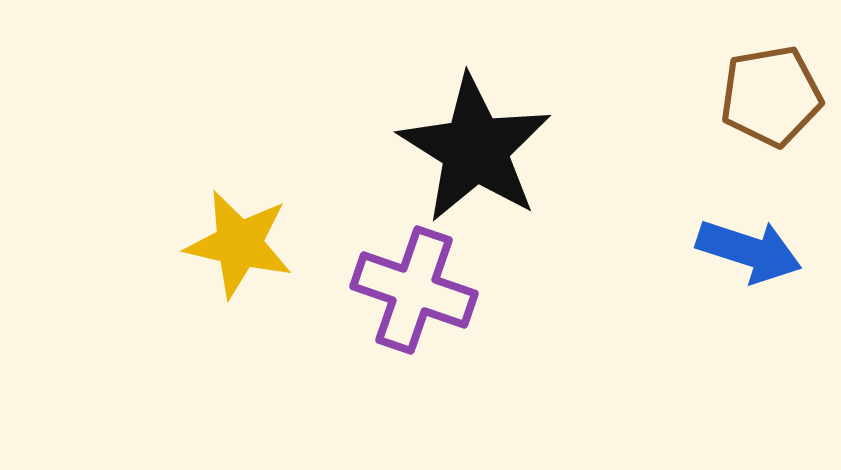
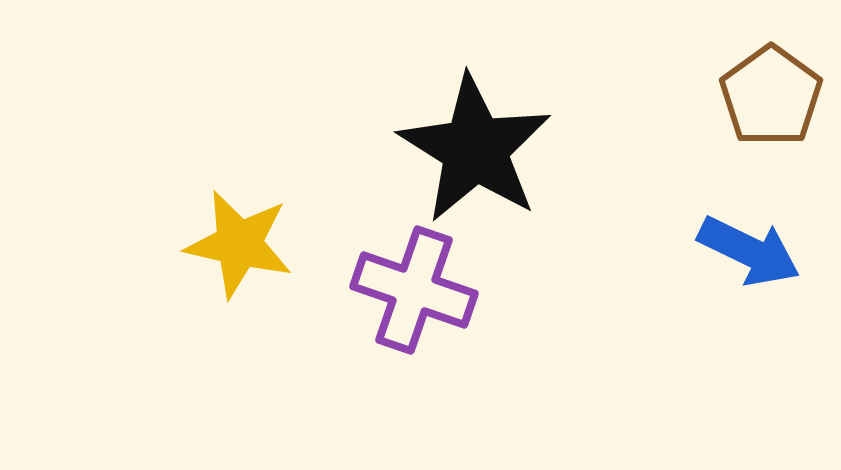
brown pentagon: rotated 26 degrees counterclockwise
blue arrow: rotated 8 degrees clockwise
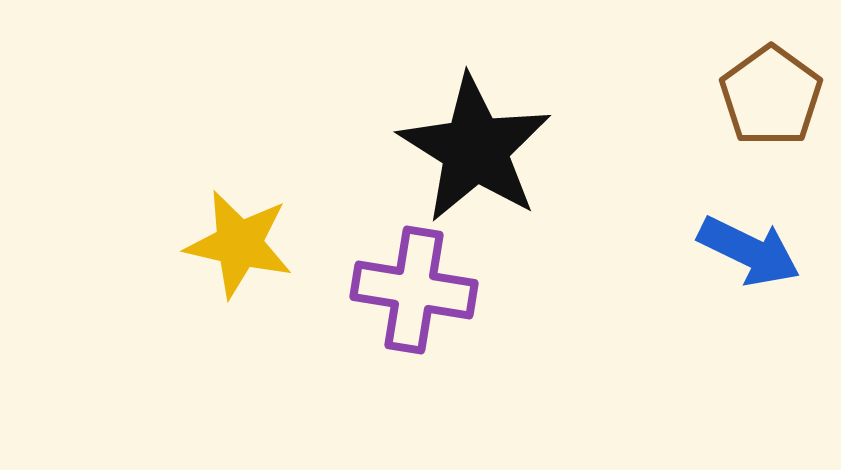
purple cross: rotated 10 degrees counterclockwise
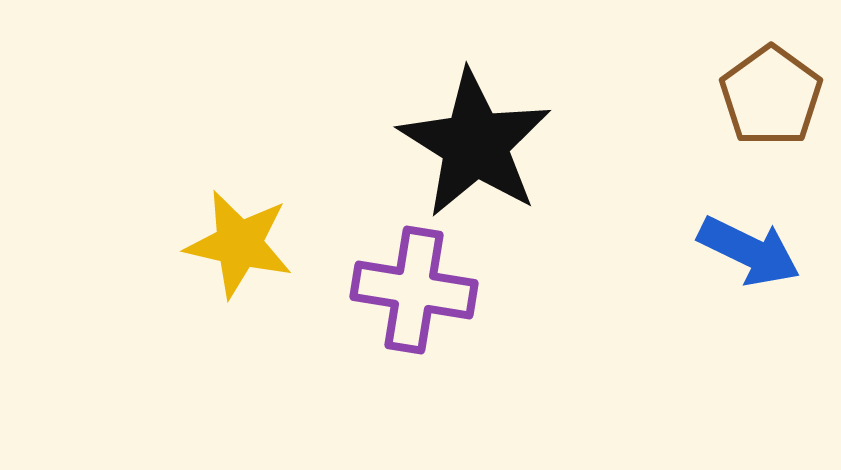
black star: moved 5 px up
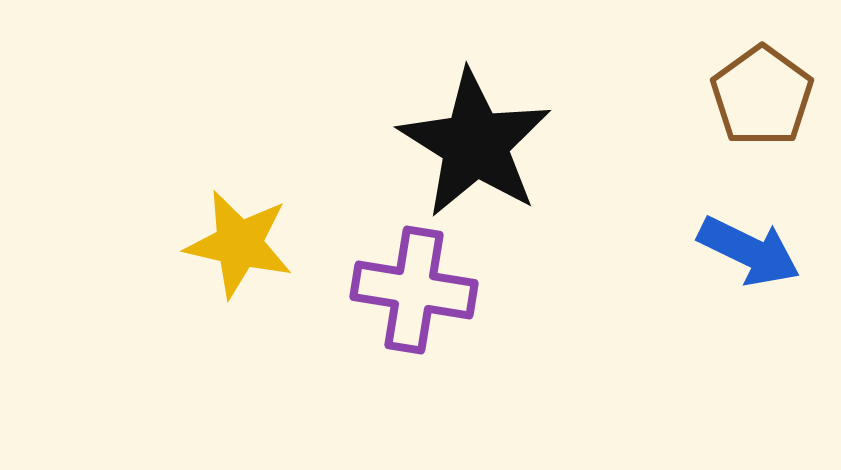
brown pentagon: moved 9 px left
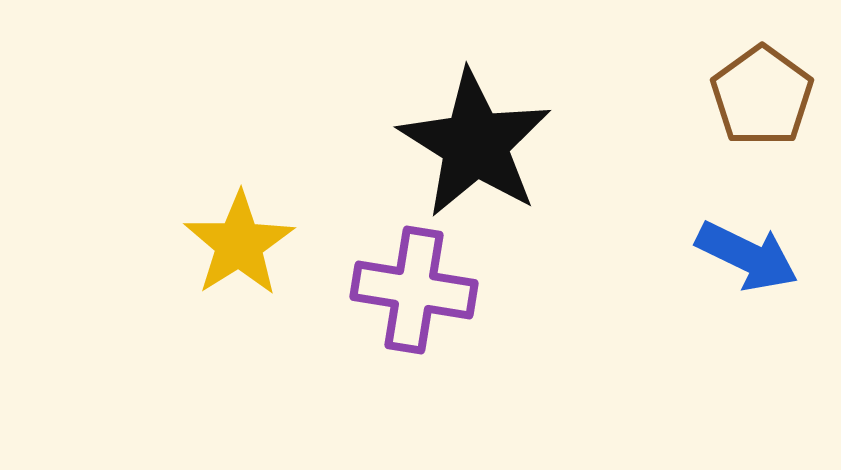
yellow star: rotated 27 degrees clockwise
blue arrow: moved 2 px left, 5 px down
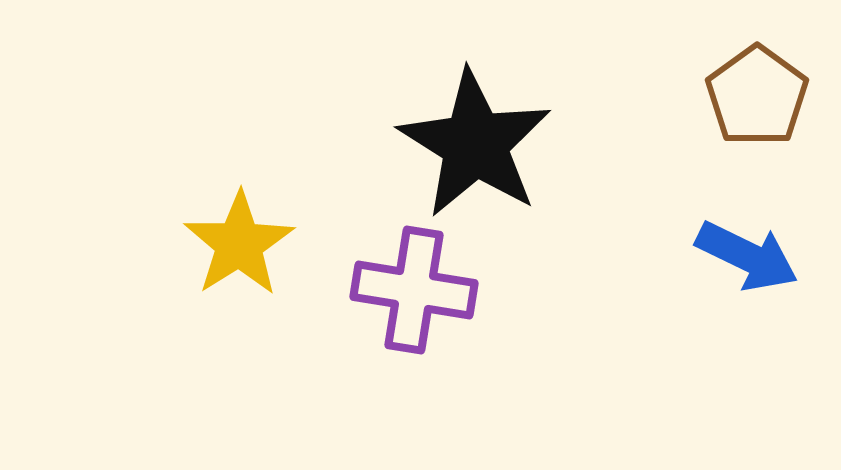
brown pentagon: moved 5 px left
